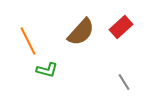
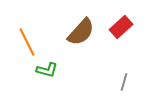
orange line: moved 1 px left, 1 px down
gray line: rotated 48 degrees clockwise
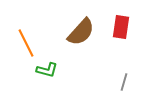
red rectangle: rotated 40 degrees counterclockwise
orange line: moved 1 px left, 1 px down
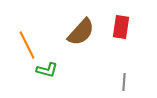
orange line: moved 1 px right, 2 px down
gray line: rotated 12 degrees counterclockwise
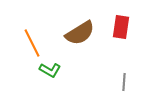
brown semicircle: moved 1 px left, 1 px down; rotated 16 degrees clockwise
orange line: moved 5 px right, 2 px up
green L-shape: moved 3 px right; rotated 15 degrees clockwise
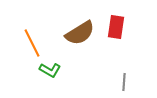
red rectangle: moved 5 px left
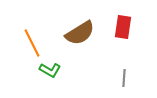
red rectangle: moved 7 px right
gray line: moved 4 px up
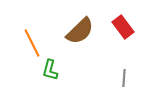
red rectangle: rotated 45 degrees counterclockwise
brown semicircle: moved 2 px up; rotated 12 degrees counterclockwise
green L-shape: rotated 75 degrees clockwise
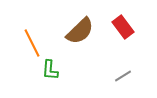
green L-shape: rotated 10 degrees counterclockwise
gray line: moved 1 px left, 2 px up; rotated 54 degrees clockwise
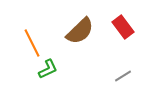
green L-shape: moved 2 px left, 1 px up; rotated 120 degrees counterclockwise
